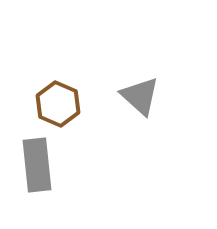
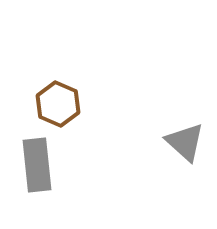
gray triangle: moved 45 px right, 46 px down
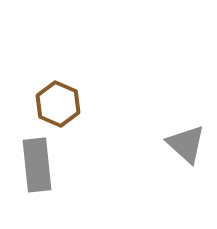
gray triangle: moved 1 px right, 2 px down
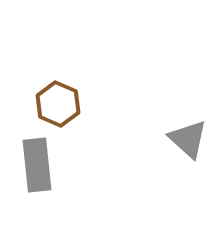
gray triangle: moved 2 px right, 5 px up
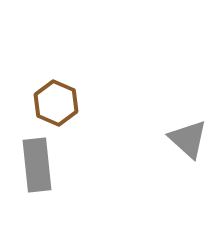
brown hexagon: moved 2 px left, 1 px up
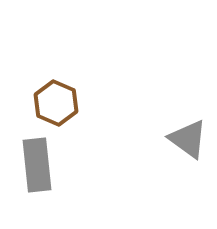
gray triangle: rotated 6 degrees counterclockwise
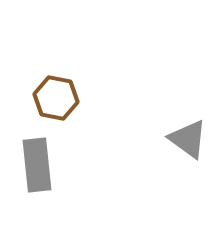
brown hexagon: moved 5 px up; rotated 12 degrees counterclockwise
